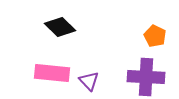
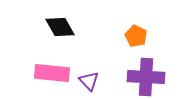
black diamond: rotated 16 degrees clockwise
orange pentagon: moved 19 px left
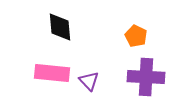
black diamond: rotated 24 degrees clockwise
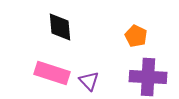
pink rectangle: rotated 12 degrees clockwise
purple cross: moved 2 px right
